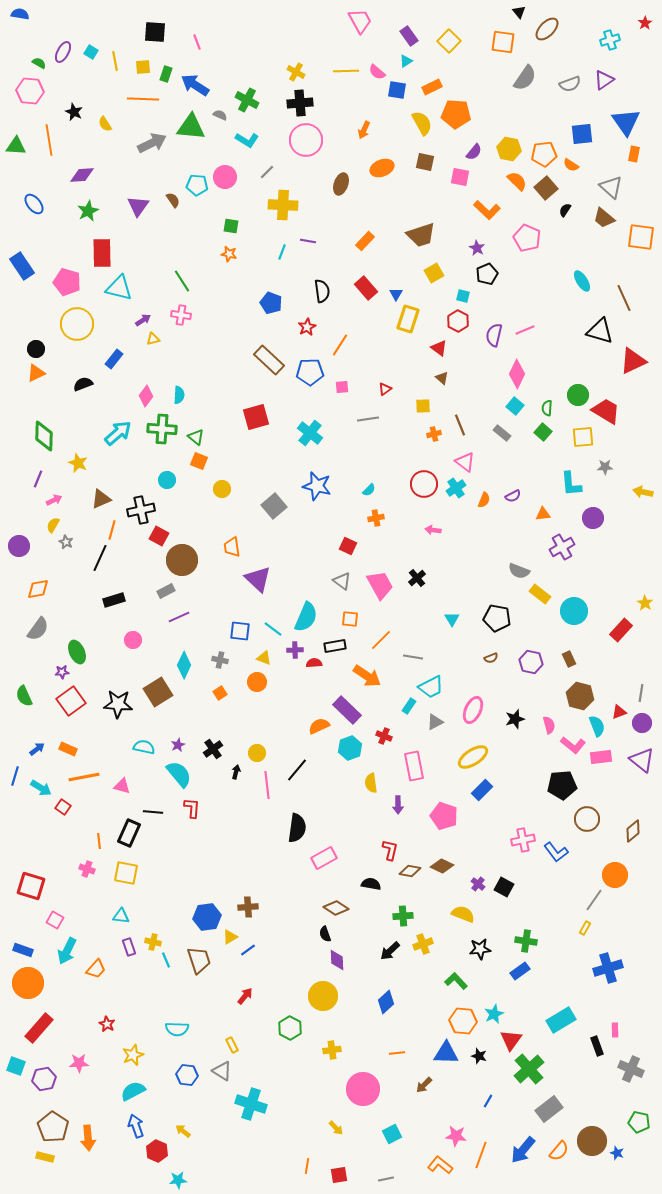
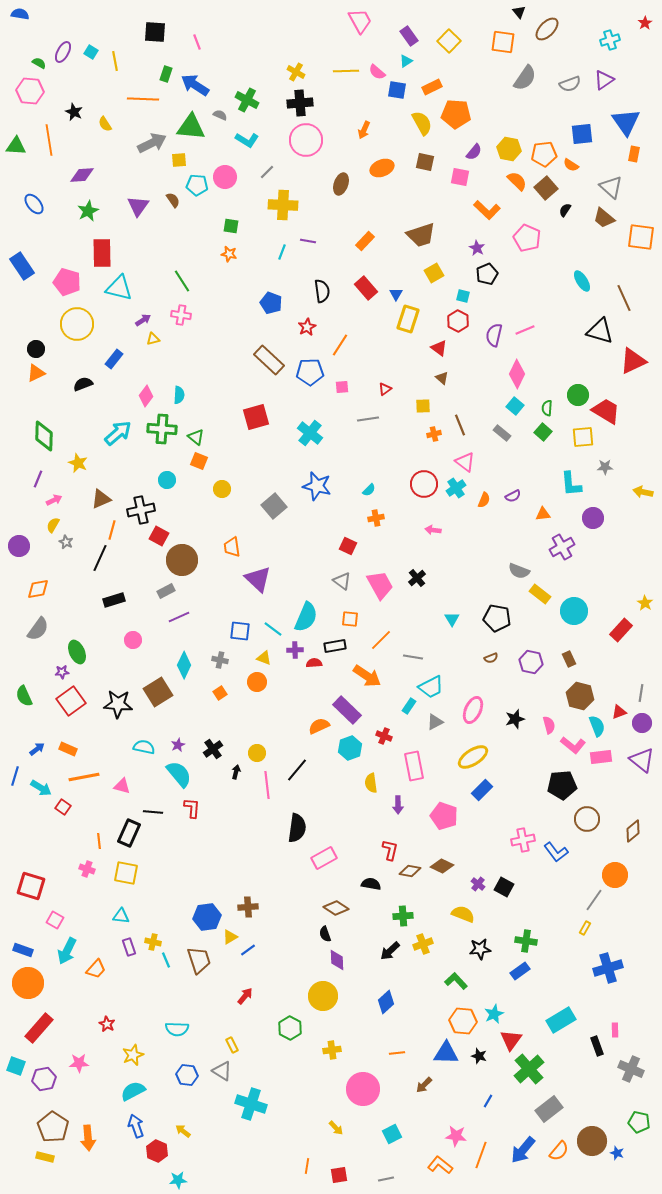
yellow square at (143, 67): moved 36 px right, 93 px down
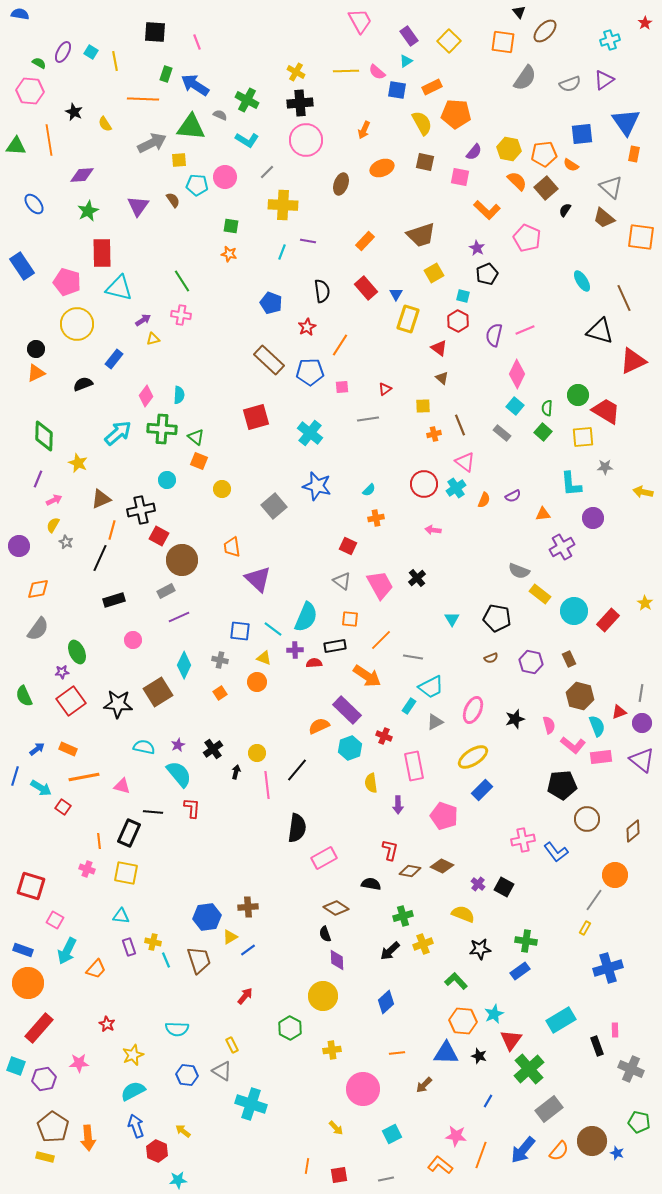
brown ellipse at (547, 29): moved 2 px left, 2 px down
red rectangle at (621, 630): moved 13 px left, 10 px up
green cross at (403, 916): rotated 12 degrees counterclockwise
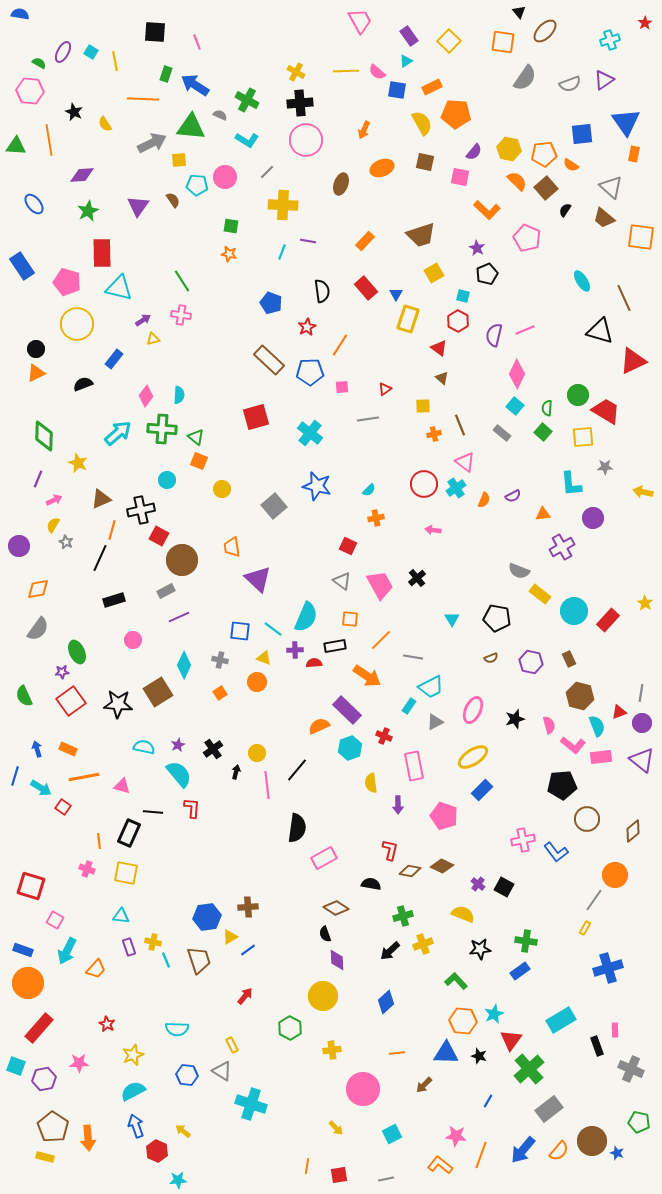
blue arrow at (37, 749): rotated 70 degrees counterclockwise
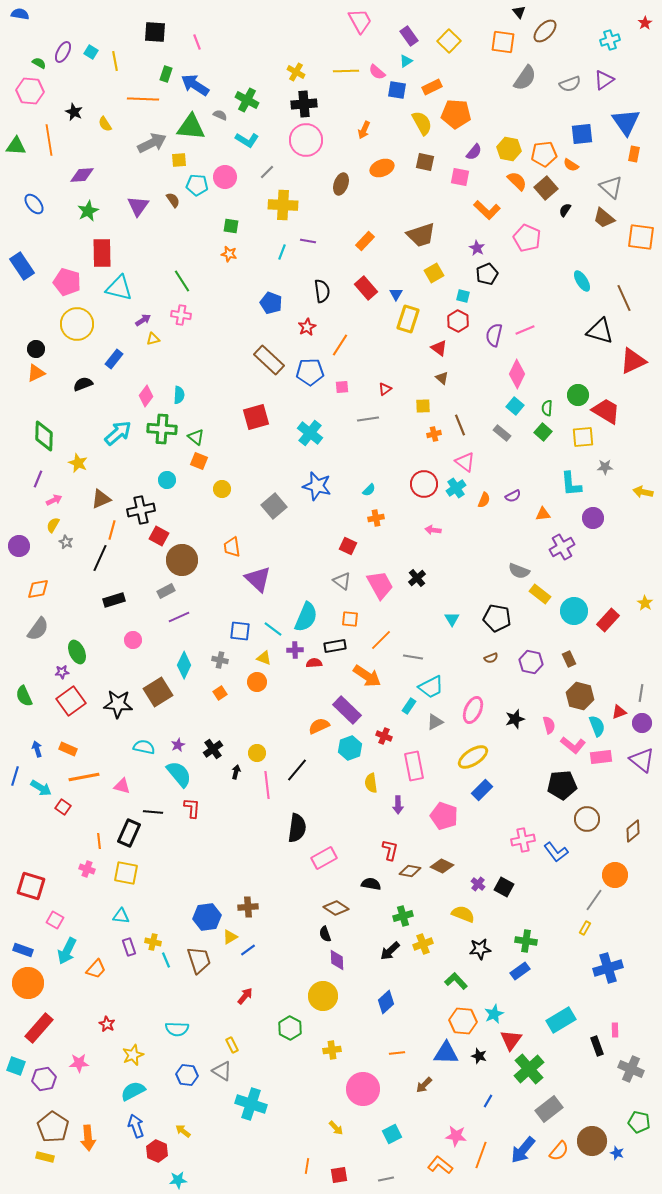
black cross at (300, 103): moved 4 px right, 1 px down
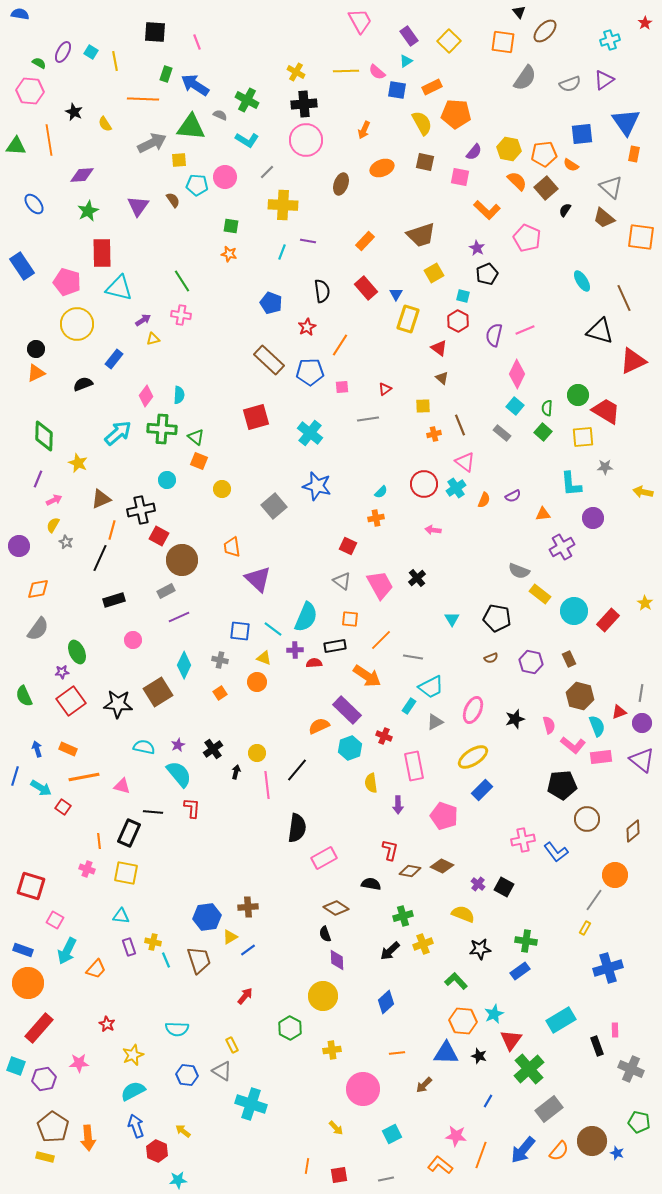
cyan semicircle at (369, 490): moved 12 px right, 2 px down
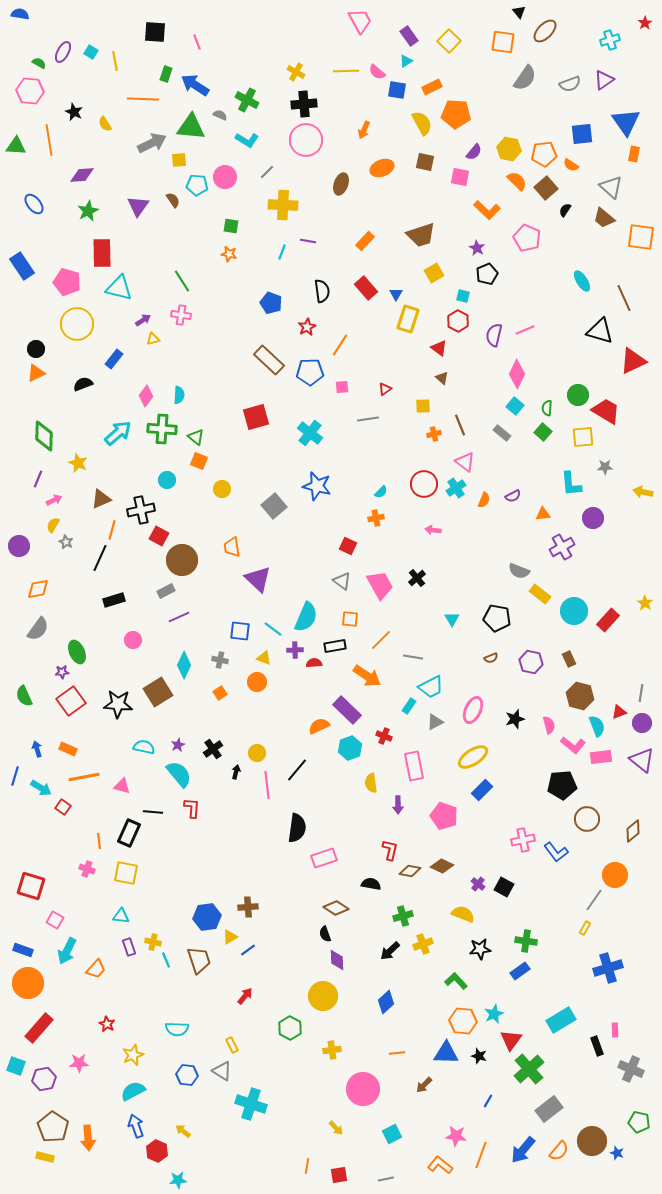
pink rectangle at (324, 858): rotated 10 degrees clockwise
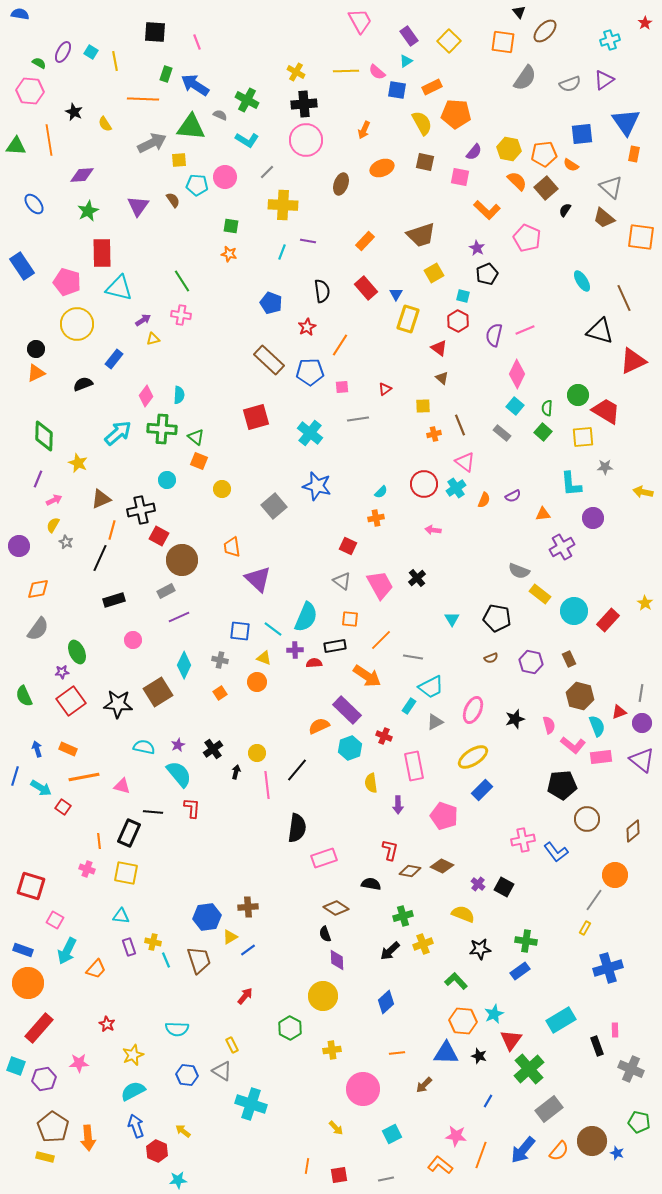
gray line at (368, 419): moved 10 px left
